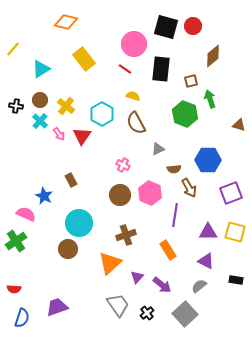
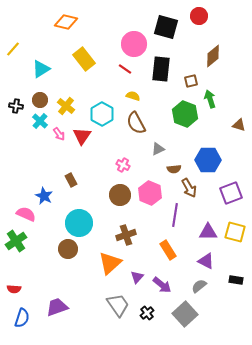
red circle at (193, 26): moved 6 px right, 10 px up
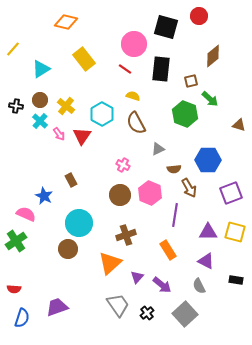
green arrow at (210, 99): rotated 150 degrees clockwise
gray semicircle at (199, 286): rotated 77 degrees counterclockwise
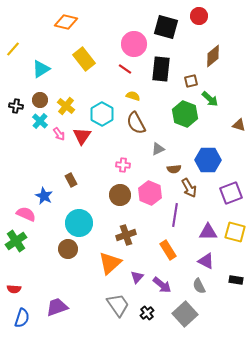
pink cross at (123, 165): rotated 24 degrees counterclockwise
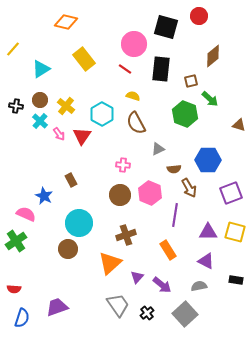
gray semicircle at (199, 286): rotated 105 degrees clockwise
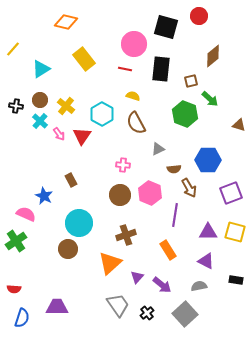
red line at (125, 69): rotated 24 degrees counterclockwise
purple trapezoid at (57, 307): rotated 20 degrees clockwise
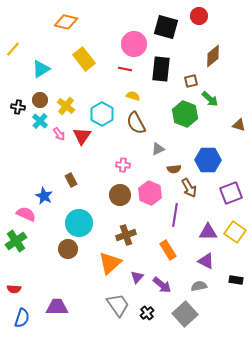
black cross at (16, 106): moved 2 px right, 1 px down
yellow square at (235, 232): rotated 20 degrees clockwise
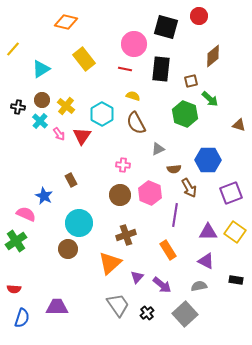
brown circle at (40, 100): moved 2 px right
